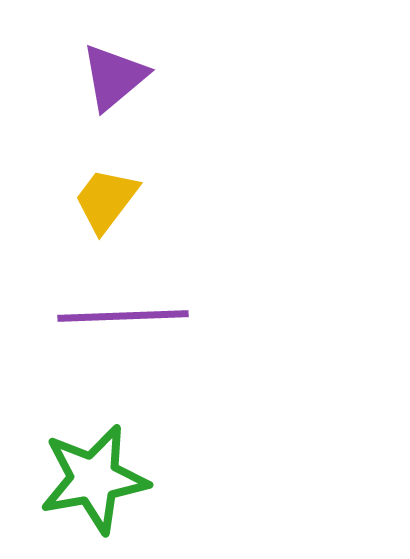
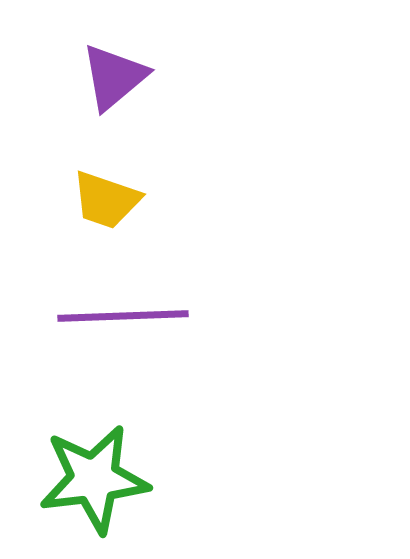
yellow trapezoid: rotated 108 degrees counterclockwise
green star: rotated 3 degrees clockwise
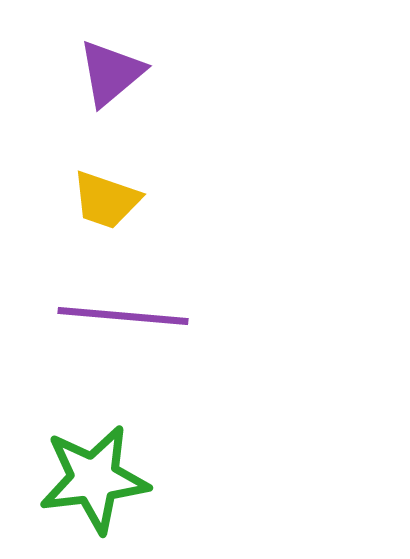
purple triangle: moved 3 px left, 4 px up
purple line: rotated 7 degrees clockwise
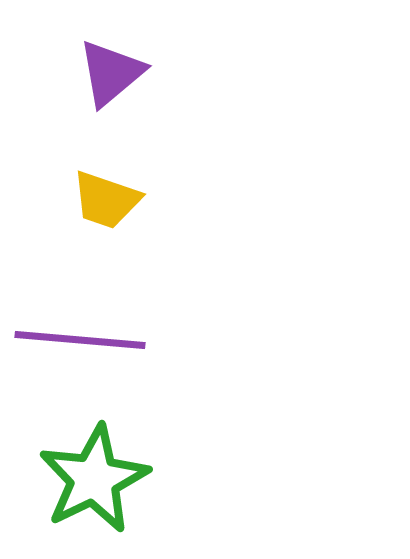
purple line: moved 43 px left, 24 px down
green star: rotated 19 degrees counterclockwise
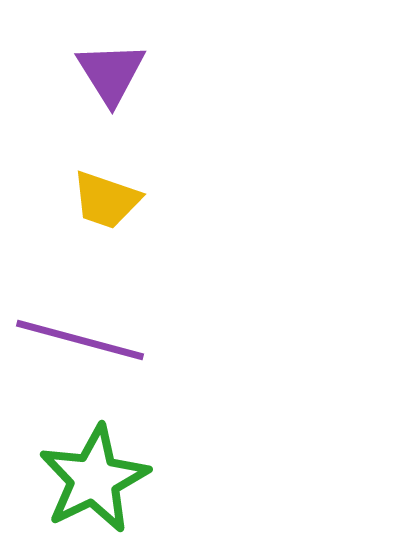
purple triangle: rotated 22 degrees counterclockwise
purple line: rotated 10 degrees clockwise
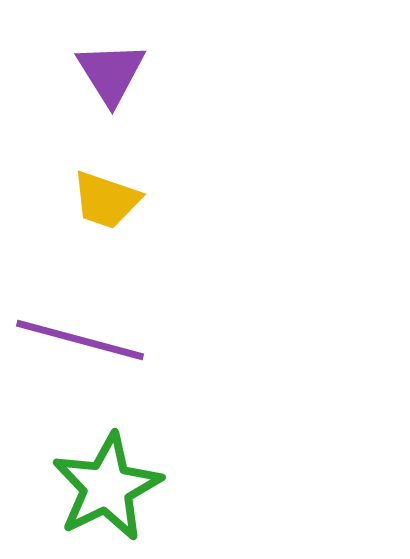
green star: moved 13 px right, 8 px down
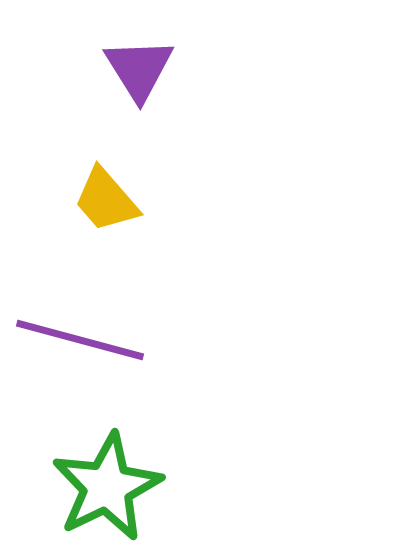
purple triangle: moved 28 px right, 4 px up
yellow trapezoid: rotated 30 degrees clockwise
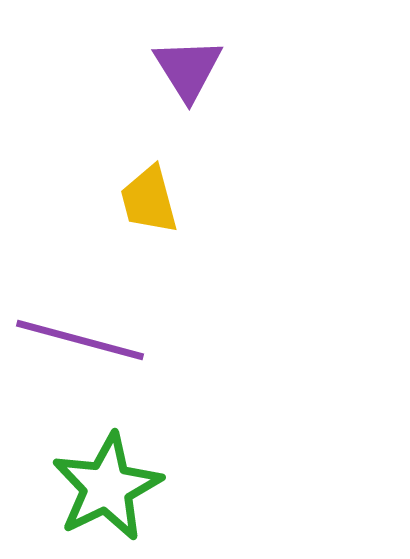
purple triangle: moved 49 px right
yellow trapezoid: moved 43 px right; rotated 26 degrees clockwise
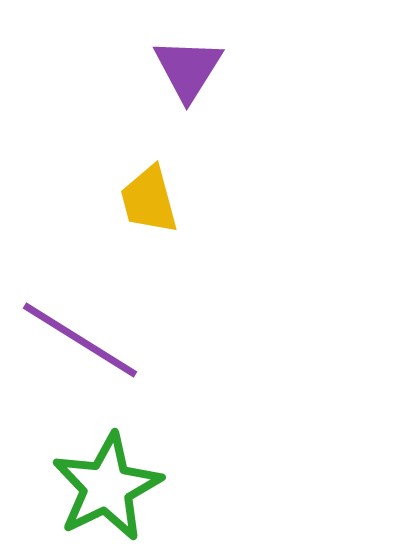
purple triangle: rotated 4 degrees clockwise
purple line: rotated 17 degrees clockwise
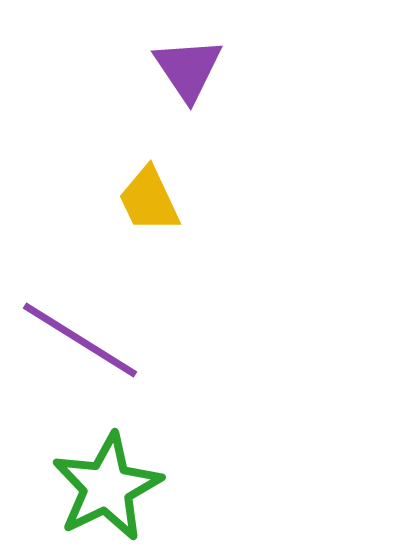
purple triangle: rotated 6 degrees counterclockwise
yellow trapezoid: rotated 10 degrees counterclockwise
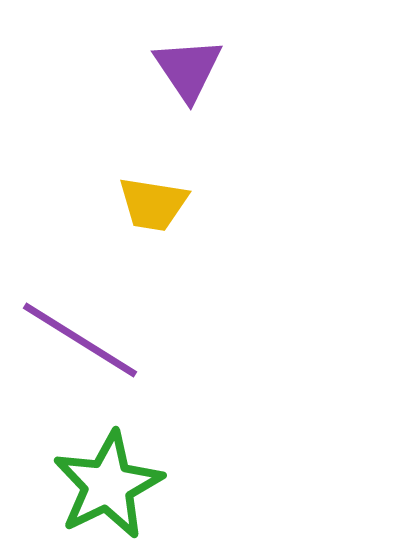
yellow trapezoid: moved 4 px right, 4 px down; rotated 56 degrees counterclockwise
green star: moved 1 px right, 2 px up
